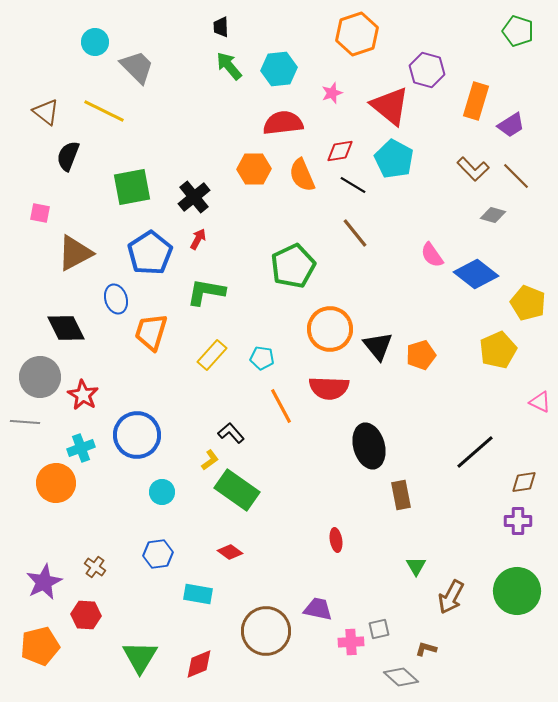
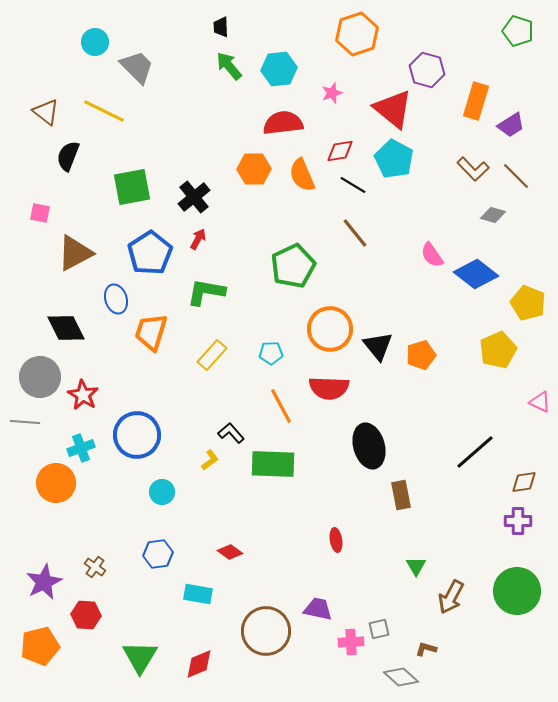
red triangle at (390, 106): moved 3 px right, 3 px down
cyan pentagon at (262, 358): moved 9 px right, 5 px up; rotated 10 degrees counterclockwise
green rectangle at (237, 490): moved 36 px right, 26 px up; rotated 33 degrees counterclockwise
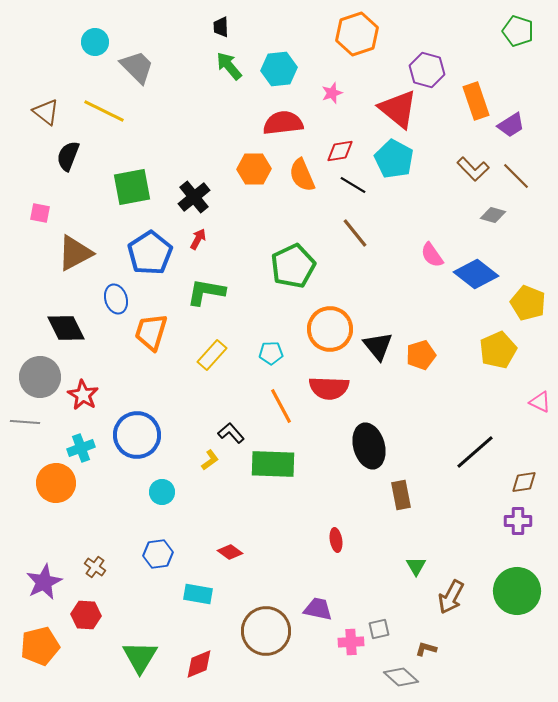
orange rectangle at (476, 101): rotated 36 degrees counterclockwise
red triangle at (393, 109): moved 5 px right
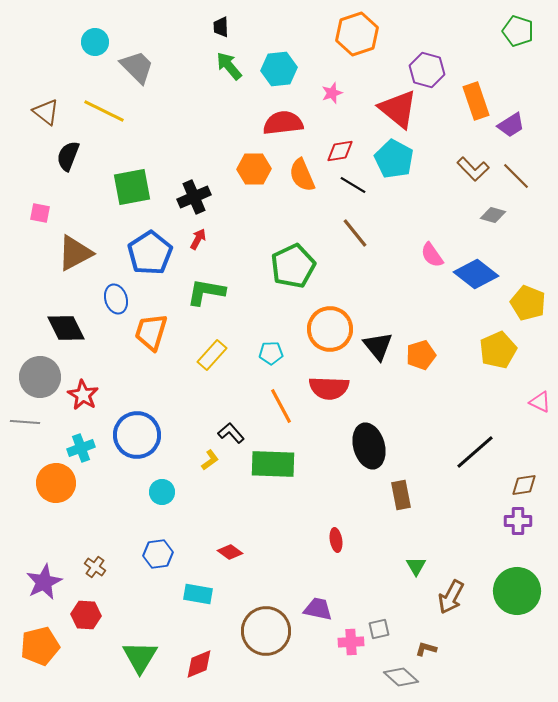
black cross at (194, 197): rotated 16 degrees clockwise
brown diamond at (524, 482): moved 3 px down
